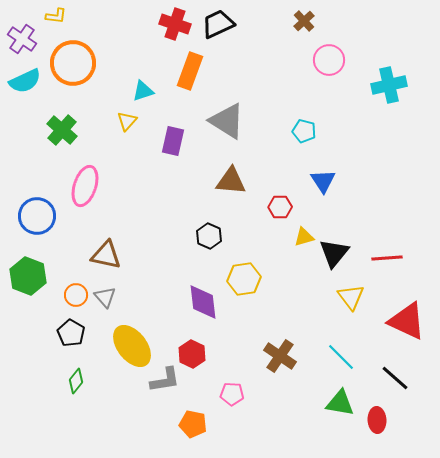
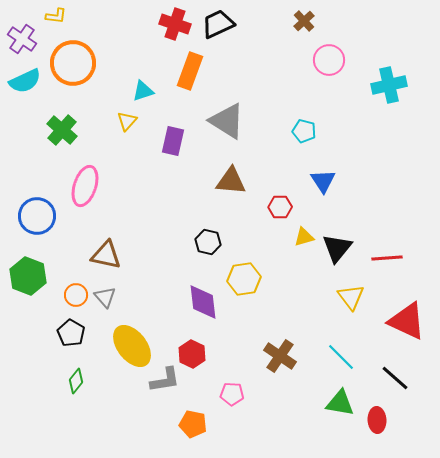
black hexagon at (209, 236): moved 1 px left, 6 px down; rotated 10 degrees counterclockwise
black triangle at (334, 253): moved 3 px right, 5 px up
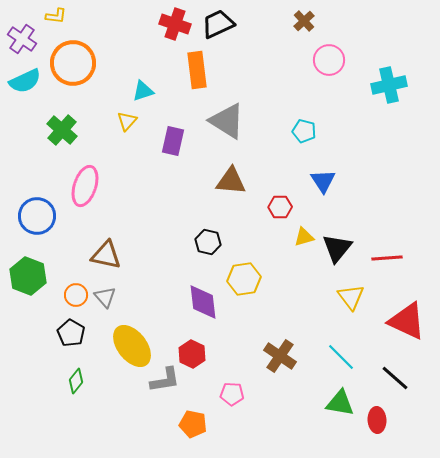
orange rectangle at (190, 71): moved 7 px right, 1 px up; rotated 27 degrees counterclockwise
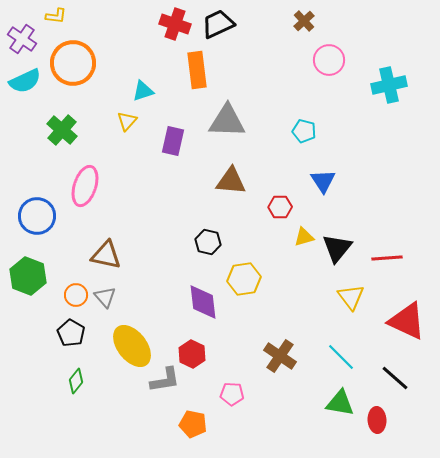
gray triangle at (227, 121): rotated 30 degrees counterclockwise
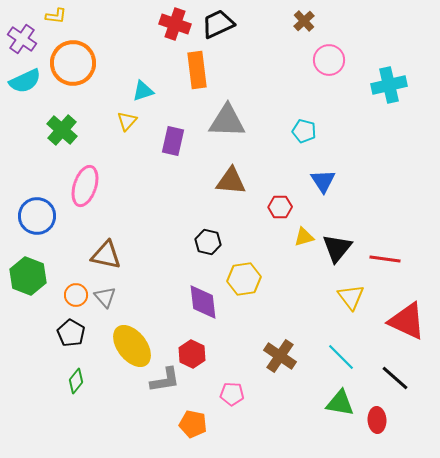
red line at (387, 258): moved 2 px left, 1 px down; rotated 12 degrees clockwise
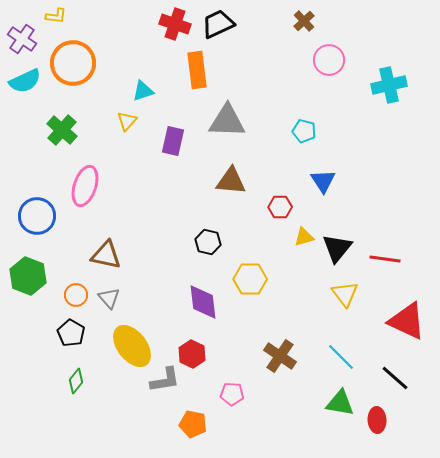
yellow hexagon at (244, 279): moved 6 px right; rotated 8 degrees clockwise
gray triangle at (105, 297): moved 4 px right, 1 px down
yellow triangle at (351, 297): moved 6 px left, 3 px up
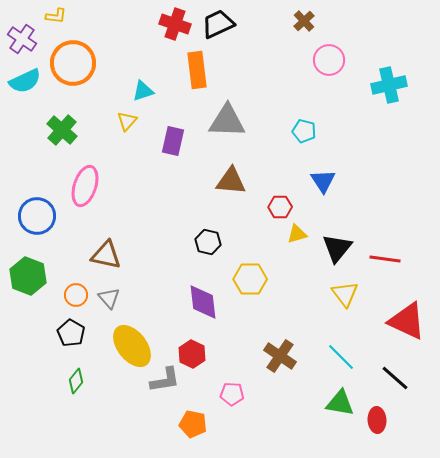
yellow triangle at (304, 237): moved 7 px left, 3 px up
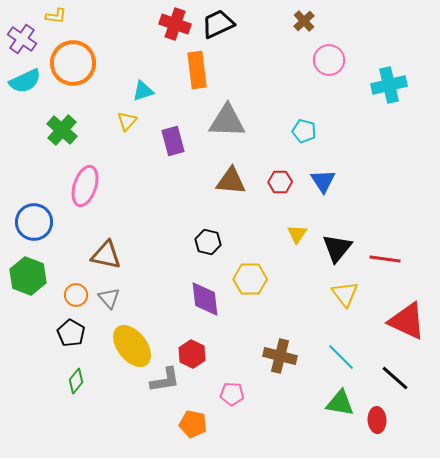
purple rectangle at (173, 141): rotated 28 degrees counterclockwise
red hexagon at (280, 207): moved 25 px up
blue circle at (37, 216): moved 3 px left, 6 px down
yellow triangle at (297, 234): rotated 40 degrees counterclockwise
purple diamond at (203, 302): moved 2 px right, 3 px up
brown cross at (280, 356): rotated 20 degrees counterclockwise
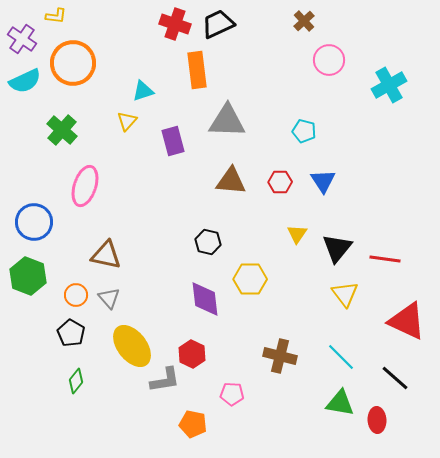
cyan cross at (389, 85): rotated 16 degrees counterclockwise
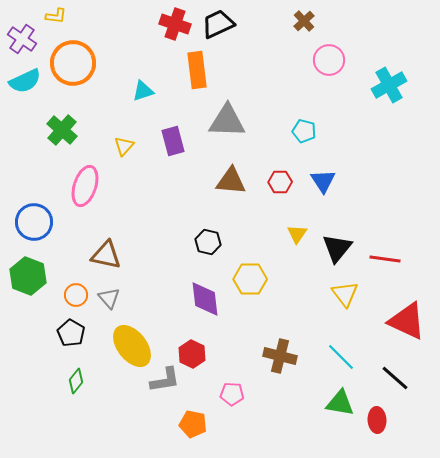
yellow triangle at (127, 121): moved 3 px left, 25 px down
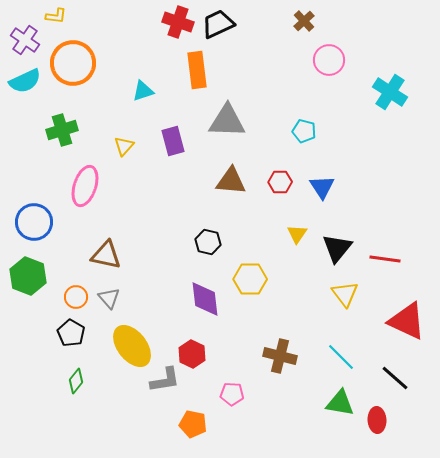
red cross at (175, 24): moved 3 px right, 2 px up
purple cross at (22, 39): moved 3 px right, 1 px down
cyan cross at (389, 85): moved 1 px right, 7 px down; rotated 28 degrees counterclockwise
green cross at (62, 130): rotated 32 degrees clockwise
blue triangle at (323, 181): moved 1 px left, 6 px down
orange circle at (76, 295): moved 2 px down
